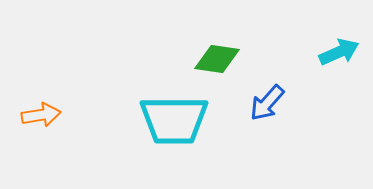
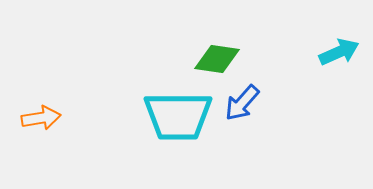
blue arrow: moved 25 px left
orange arrow: moved 3 px down
cyan trapezoid: moved 4 px right, 4 px up
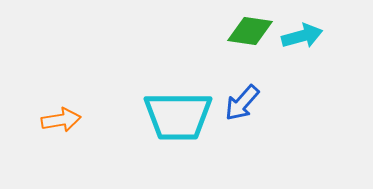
cyan arrow: moved 37 px left, 16 px up; rotated 9 degrees clockwise
green diamond: moved 33 px right, 28 px up
orange arrow: moved 20 px right, 2 px down
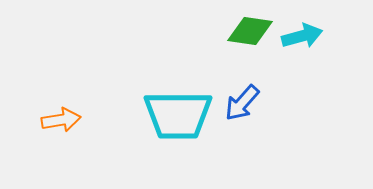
cyan trapezoid: moved 1 px up
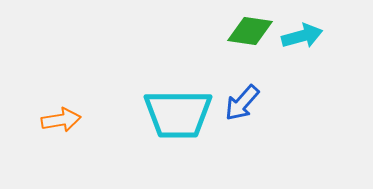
cyan trapezoid: moved 1 px up
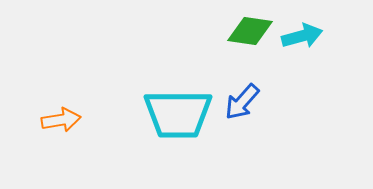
blue arrow: moved 1 px up
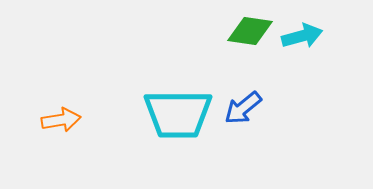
blue arrow: moved 1 px right, 6 px down; rotated 9 degrees clockwise
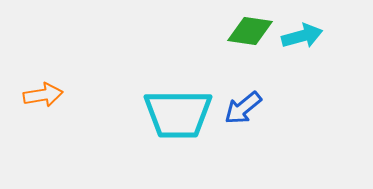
orange arrow: moved 18 px left, 25 px up
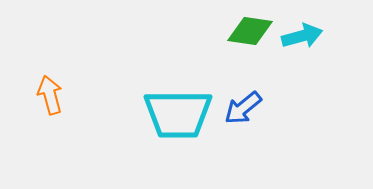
orange arrow: moved 7 px right; rotated 96 degrees counterclockwise
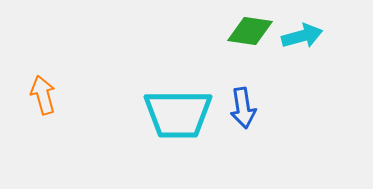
orange arrow: moved 7 px left
blue arrow: rotated 60 degrees counterclockwise
